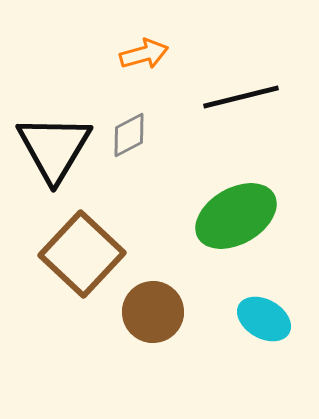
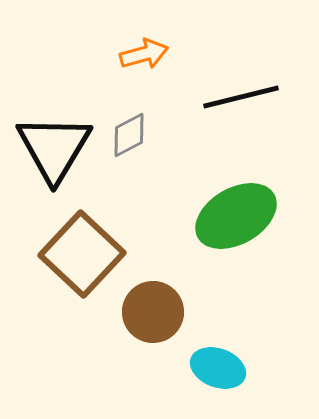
cyan ellipse: moved 46 px left, 49 px down; rotated 10 degrees counterclockwise
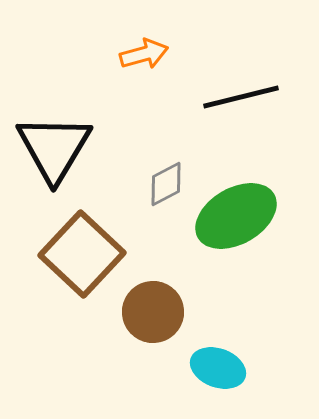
gray diamond: moved 37 px right, 49 px down
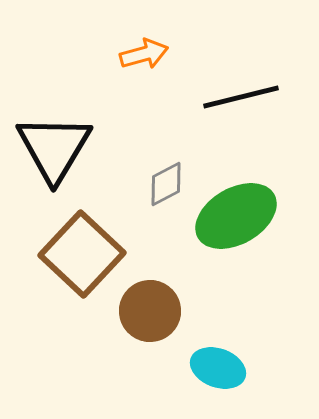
brown circle: moved 3 px left, 1 px up
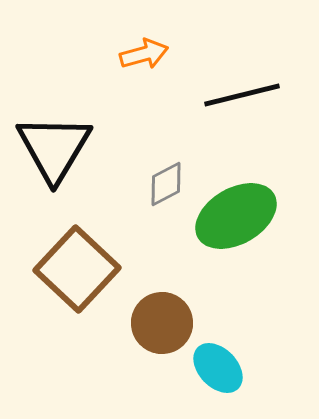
black line: moved 1 px right, 2 px up
brown square: moved 5 px left, 15 px down
brown circle: moved 12 px right, 12 px down
cyan ellipse: rotated 26 degrees clockwise
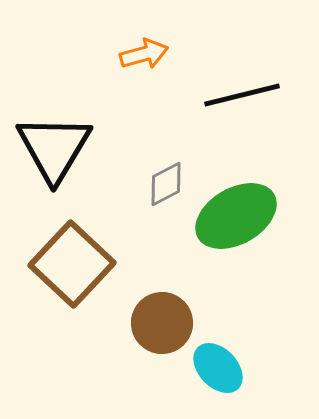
brown square: moved 5 px left, 5 px up
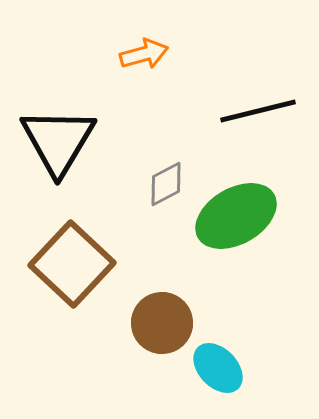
black line: moved 16 px right, 16 px down
black triangle: moved 4 px right, 7 px up
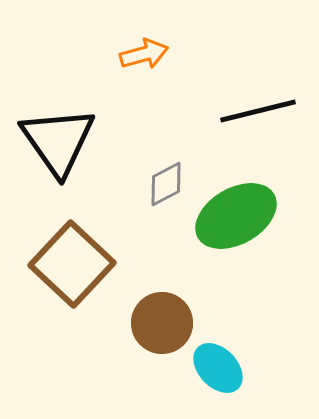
black triangle: rotated 6 degrees counterclockwise
